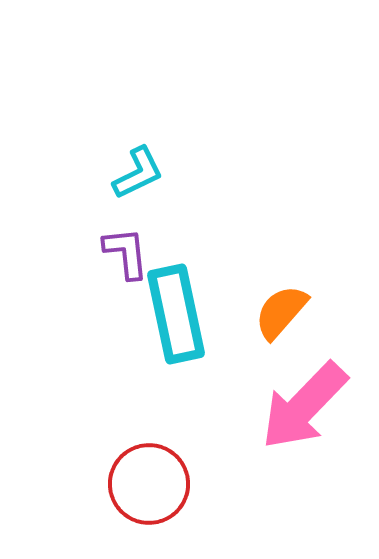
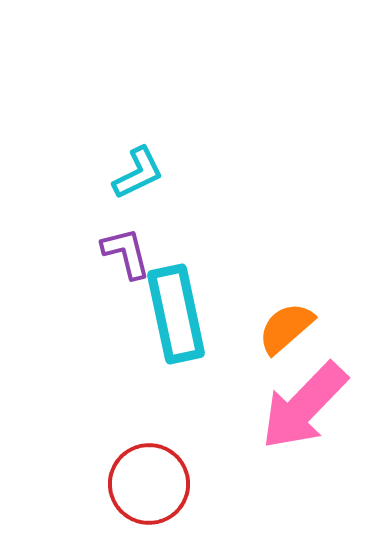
purple L-shape: rotated 8 degrees counterclockwise
orange semicircle: moved 5 px right, 16 px down; rotated 8 degrees clockwise
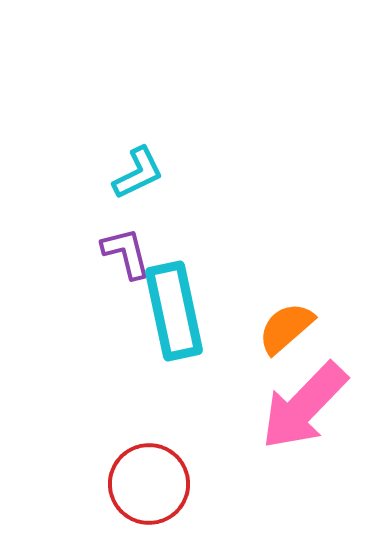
cyan rectangle: moved 2 px left, 3 px up
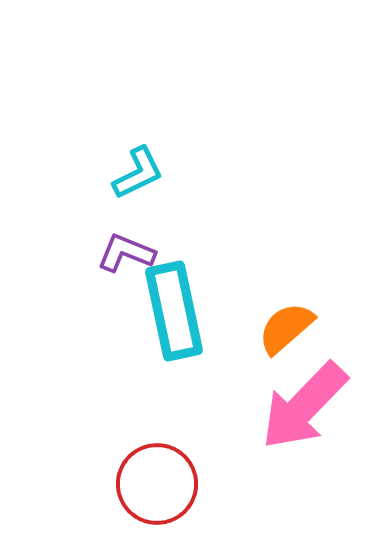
purple L-shape: rotated 54 degrees counterclockwise
red circle: moved 8 px right
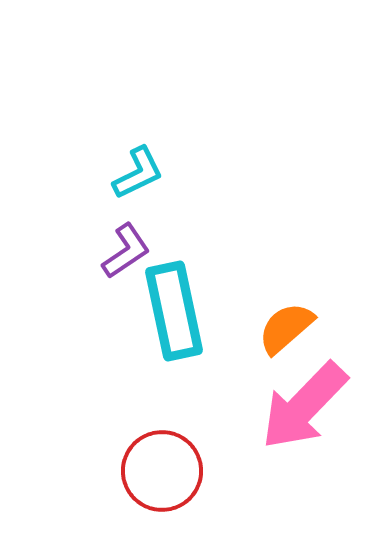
purple L-shape: moved 2 px up; rotated 124 degrees clockwise
red circle: moved 5 px right, 13 px up
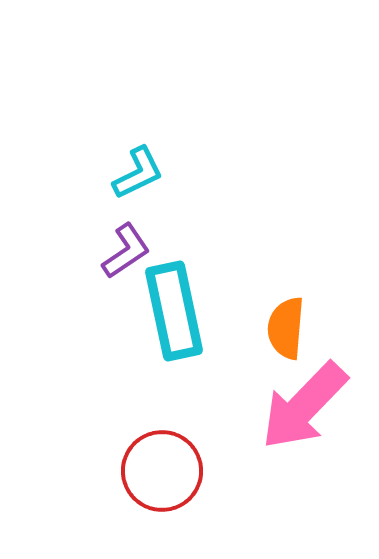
orange semicircle: rotated 44 degrees counterclockwise
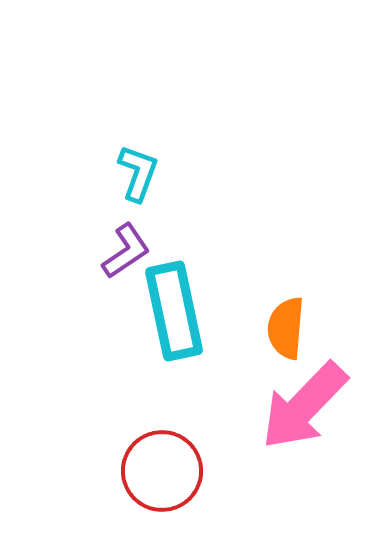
cyan L-shape: rotated 44 degrees counterclockwise
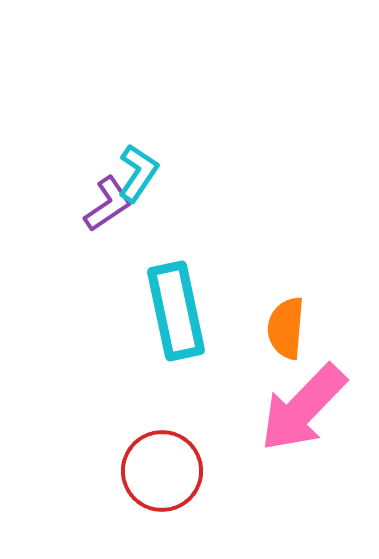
cyan L-shape: rotated 14 degrees clockwise
purple L-shape: moved 18 px left, 47 px up
cyan rectangle: moved 2 px right
pink arrow: moved 1 px left, 2 px down
